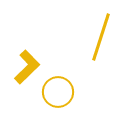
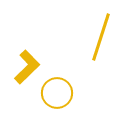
yellow circle: moved 1 px left, 1 px down
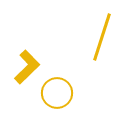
yellow line: moved 1 px right
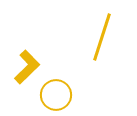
yellow circle: moved 1 px left, 2 px down
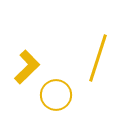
yellow line: moved 4 px left, 21 px down
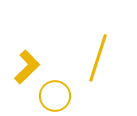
yellow circle: moved 1 px left, 1 px down
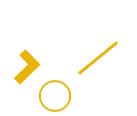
yellow line: rotated 33 degrees clockwise
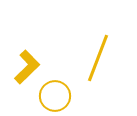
yellow line: rotated 30 degrees counterclockwise
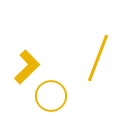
yellow circle: moved 4 px left
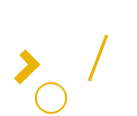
yellow circle: moved 2 px down
